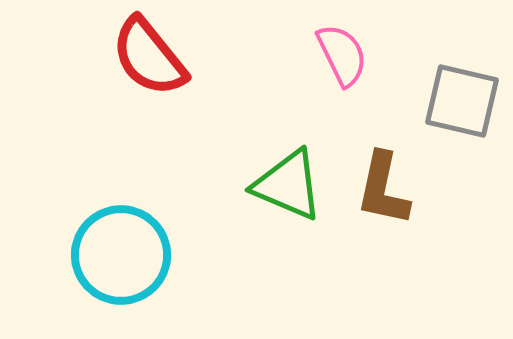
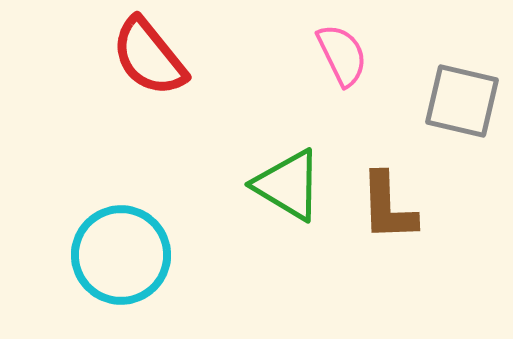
green triangle: rotated 8 degrees clockwise
brown L-shape: moved 5 px right, 18 px down; rotated 14 degrees counterclockwise
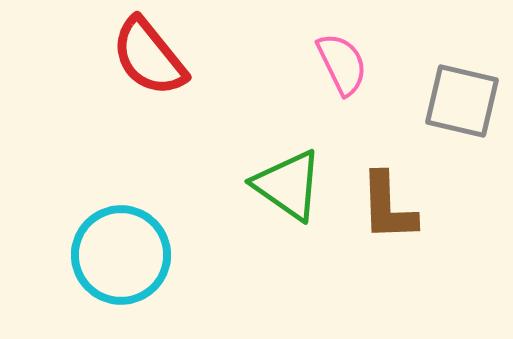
pink semicircle: moved 9 px down
green triangle: rotated 4 degrees clockwise
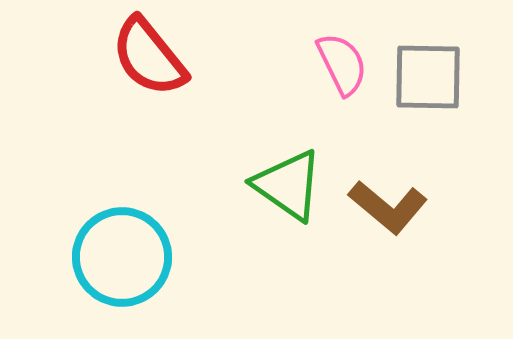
gray square: moved 34 px left, 24 px up; rotated 12 degrees counterclockwise
brown L-shape: rotated 48 degrees counterclockwise
cyan circle: moved 1 px right, 2 px down
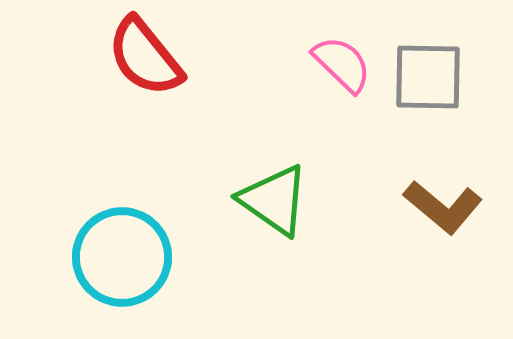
red semicircle: moved 4 px left
pink semicircle: rotated 20 degrees counterclockwise
green triangle: moved 14 px left, 15 px down
brown L-shape: moved 55 px right
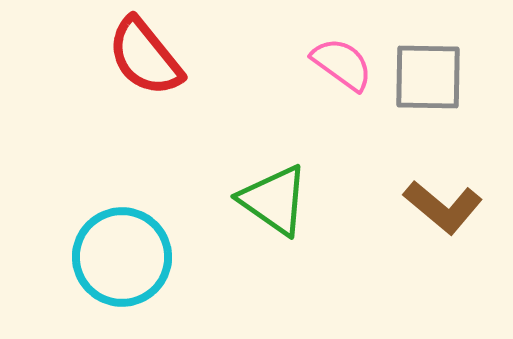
pink semicircle: rotated 8 degrees counterclockwise
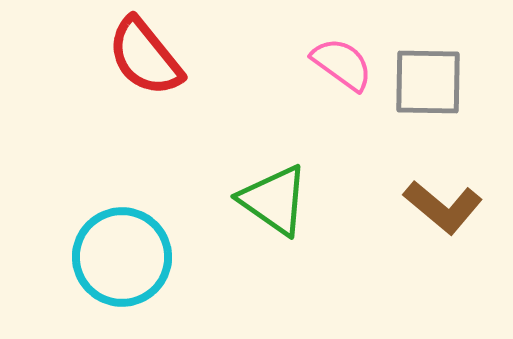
gray square: moved 5 px down
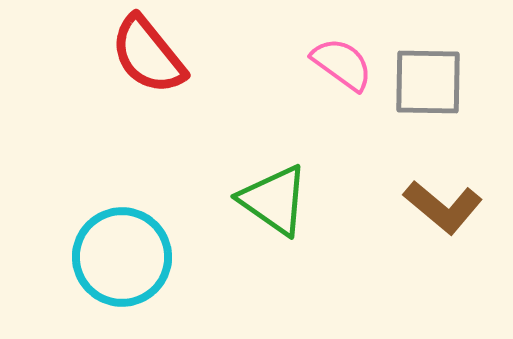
red semicircle: moved 3 px right, 2 px up
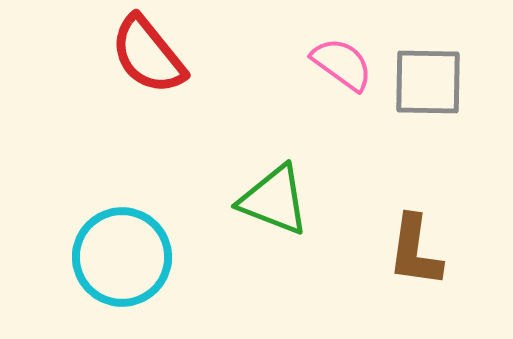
green triangle: rotated 14 degrees counterclockwise
brown L-shape: moved 28 px left, 44 px down; rotated 58 degrees clockwise
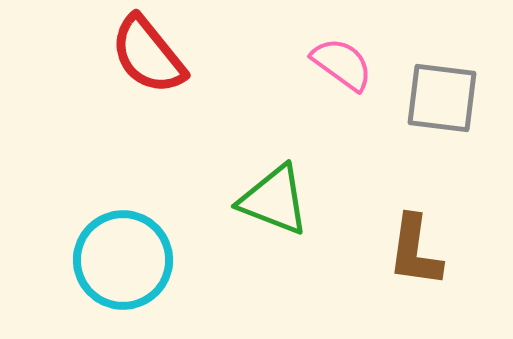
gray square: moved 14 px right, 16 px down; rotated 6 degrees clockwise
cyan circle: moved 1 px right, 3 px down
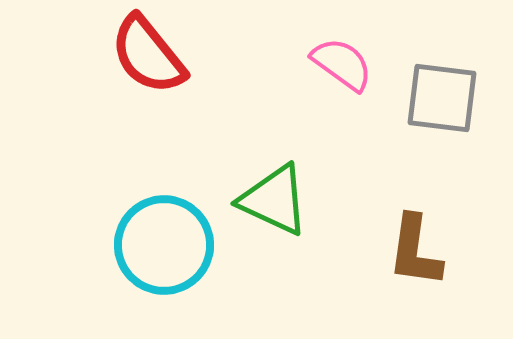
green triangle: rotated 4 degrees clockwise
cyan circle: moved 41 px right, 15 px up
